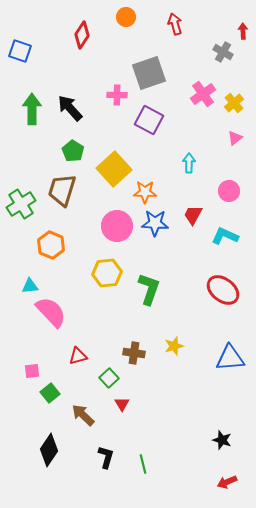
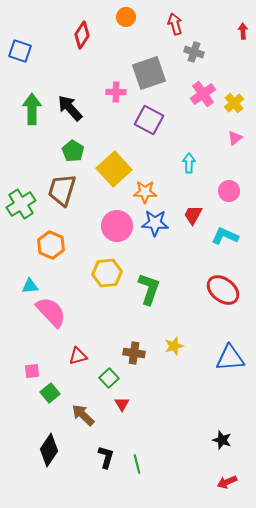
gray cross at (223, 52): moved 29 px left; rotated 12 degrees counterclockwise
pink cross at (117, 95): moved 1 px left, 3 px up
green line at (143, 464): moved 6 px left
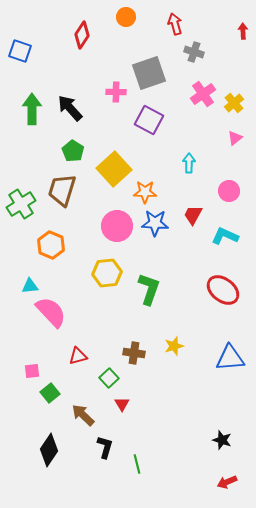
black L-shape at (106, 457): moved 1 px left, 10 px up
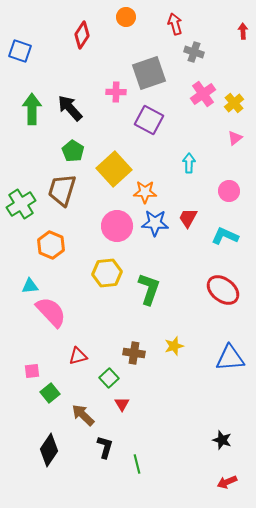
red trapezoid at (193, 215): moved 5 px left, 3 px down
